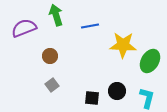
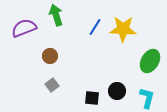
blue line: moved 5 px right, 1 px down; rotated 48 degrees counterclockwise
yellow star: moved 16 px up
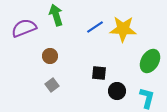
blue line: rotated 24 degrees clockwise
black square: moved 7 px right, 25 px up
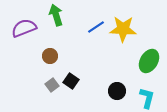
blue line: moved 1 px right
green ellipse: moved 1 px left
black square: moved 28 px left, 8 px down; rotated 28 degrees clockwise
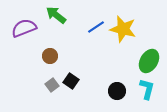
green arrow: rotated 35 degrees counterclockwise
yellow star: rotated 12 degrees clockwise
cyan L-shape: moved 9 px up
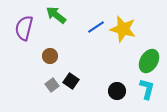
purple semicircle: rotated 55 degrees counterclockwise
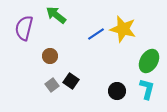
blue line: moved 7 px down
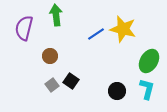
green arrow: rotated 45 degrees clockwise
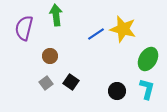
green ellipse: moved 1 px left, 2 px up
black square: moved 1 px down
gray square: moved 6 px left, 2 px up
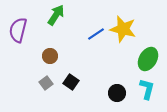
green arrow: rotated 40 degrees clockwise
purple semicircle: moved 6 px left, 2 px down
black circle: moved 2 px down
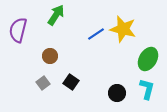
gray square: moved 3 px left
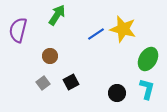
green arrow: moved 1 px right
black square: rotated 28 degrees clockwise
